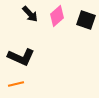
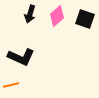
black arrow: rotated 60 degrees clockwise
black square: moved 1 px left, 1 px up
orange line: moved 5 px left, 1 px down
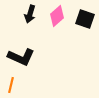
orange line: rotated 63 degrees counterclockwise
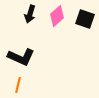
orange line: moved 7 px right
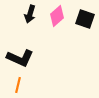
black L-shape: moved 1 px left, 1 px down
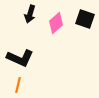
pink diamond: moved 1 px left, 7 px down
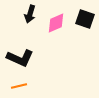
pink diamond: rotated 20 degrees clockwise
orange line: moved 1 px right, 1 px down; rotated 63 degrees clockwise
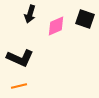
pink diamond: moved 3 px down
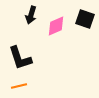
black arrow: moved 1 px right, 1 px down
black L-shape: rotated 48 degrees clockwise
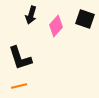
pink diamond: rotated 25 degrees counterclockwise
